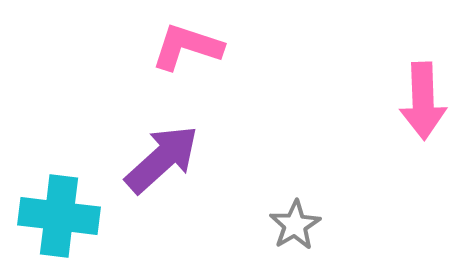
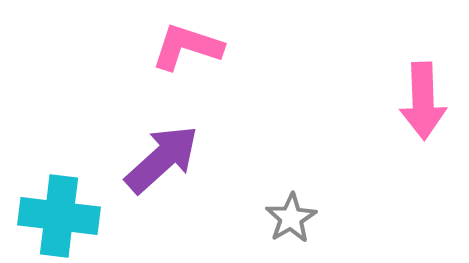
gray star: moved 4 px left, 7 px up
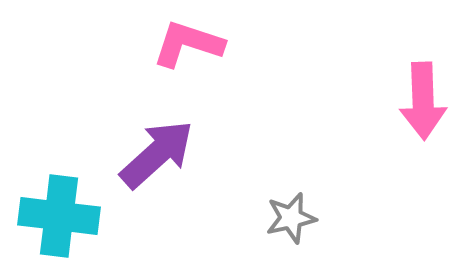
pink L-shape: moved 1 px right, 3 px up
purple arrow: moved 5 px left, 5 px up
gray star: rotated 18 degrees clockwise
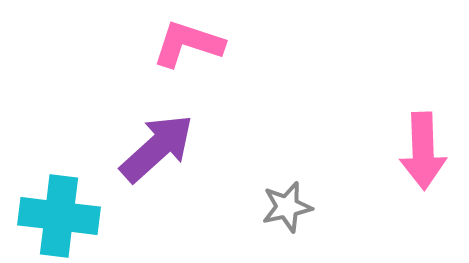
pink arrow: moved 50 px down
purple arrow: moved 6 px up
gray star: moved 4 px left, 11 px up
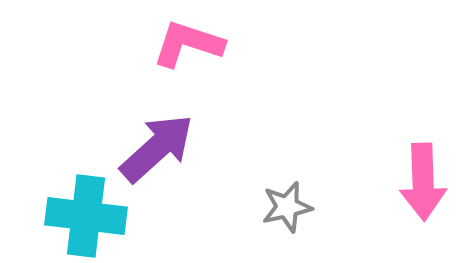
pink arrow: moved 31 px down
cyan cross: moved 27 px right
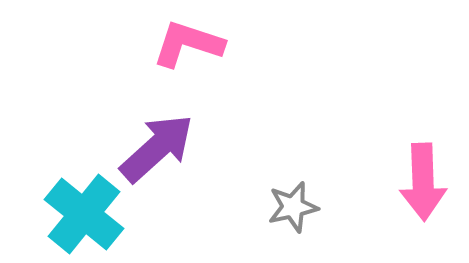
gray star: moved 6 px right
cyan cross: moved 2 px left, 2 px up; rotated 32 degrees clockwise
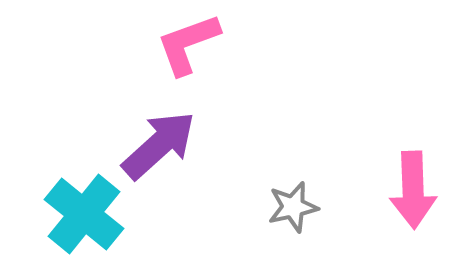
pink L-shape: rotated 38 degrees counterclockwise
purple arrow: moved 2 px right, 3 px up
pink arrow: moved 10 px left, 8 px down
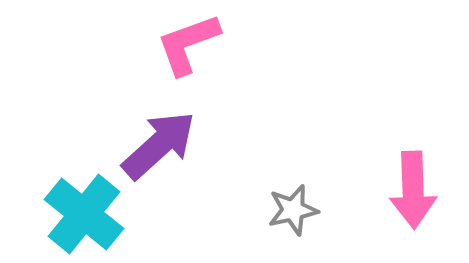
gray star: moved 3 px down
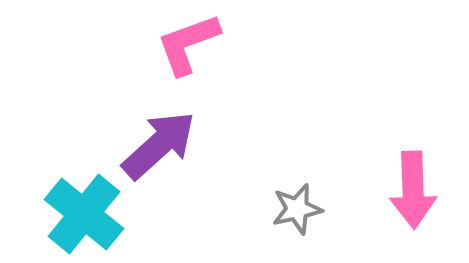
gray star: moved 4 px right, 1 px up
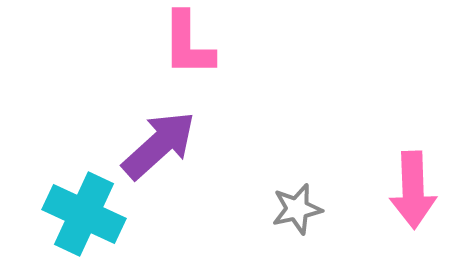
pink L-shape: rotated 70 degrees counterclockwise
cyan cross: rotated 14 degrees counterclockwise
